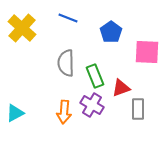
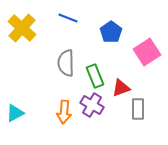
pink square: rotated 36 degrees counterclockwise
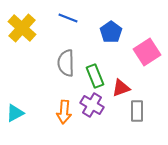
gray rectangle: moved 1 px left, 2 px down
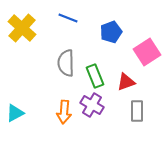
blue pentagon: rotated 15 degrees clockwise
red triangle: moved 5 px right, 6 px up
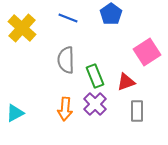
blue pentagon: moved 18 px up; rotated 15 degrees counterclockwise
gray semicircle: moved 3 px up
purple cross: moved 3 px right, 1 px up; rotated 15 degrees clockwise
orange arrow: moved 1 px right, 3 px up
